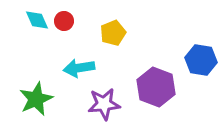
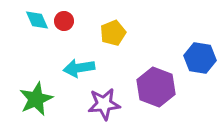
blue hexagon: moved 1 px left, 2 px up
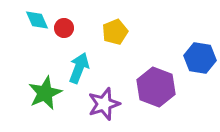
red circle: moved 7 px down
yellow pentagon: moved 2 px right, 1 px up
cyan arrow: rotated 120 degrees clockwise
green star: moved 9 px right, 6 px up
purple star: rotated 12 degrees counterclockwise
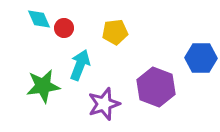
cyan diamond: moved 2 px right, 1 px up
yellow pentagon: rotated 15 degrees clockwise
blue hexagon: moved 1 px right; rotated 8 degrees counterclockwise
cyan arrow: moved 1 px right, 3 px up
green star: moved 2 px left, 7 px up; rotated 16 degrees clockwise
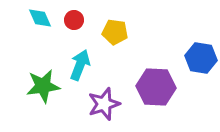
cyan diamond: moved 1 px right, 1 px up
red circle: moved 10 px right, 8 px up
yellow pentagon: rotated 15 degrees clockwise
blue hexagon: rotated 8 degrees clockwise
purple hexagon: rotated 18 degrees counterclockwise
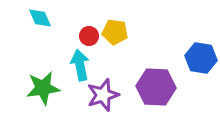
red circle: moved 15 px right, 16 px down
cyan arrow: rotated 32 degrees counterclockwise
green star: moved 2 px down
purple star: moved 1 px left, 9 px up
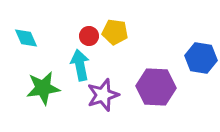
cyan diamond: moved 14 px left, 20 px down
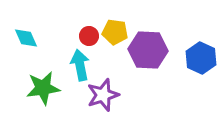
blue hexagon: rotated 16 degrees clockwise
purple hexagon: moved 8 px left, 37 px up
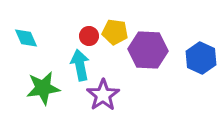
purple star: rotated 16 degrees counterclockwise
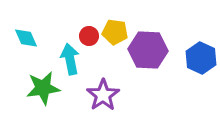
cyan arrow: moved 10 px left, 6 px up
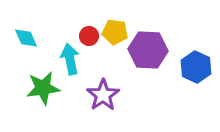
blue hexagon: moved 5 px left, 9 px down
